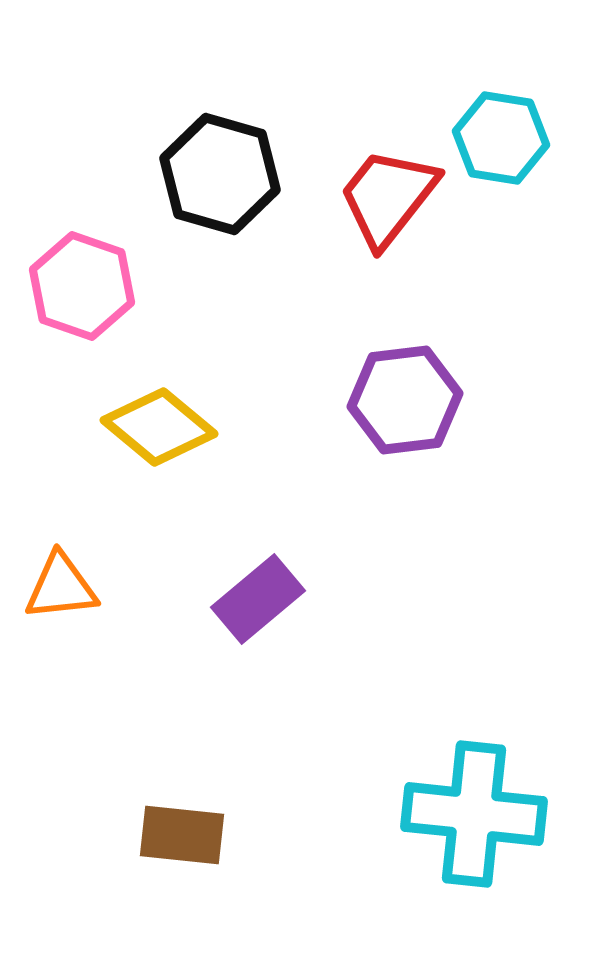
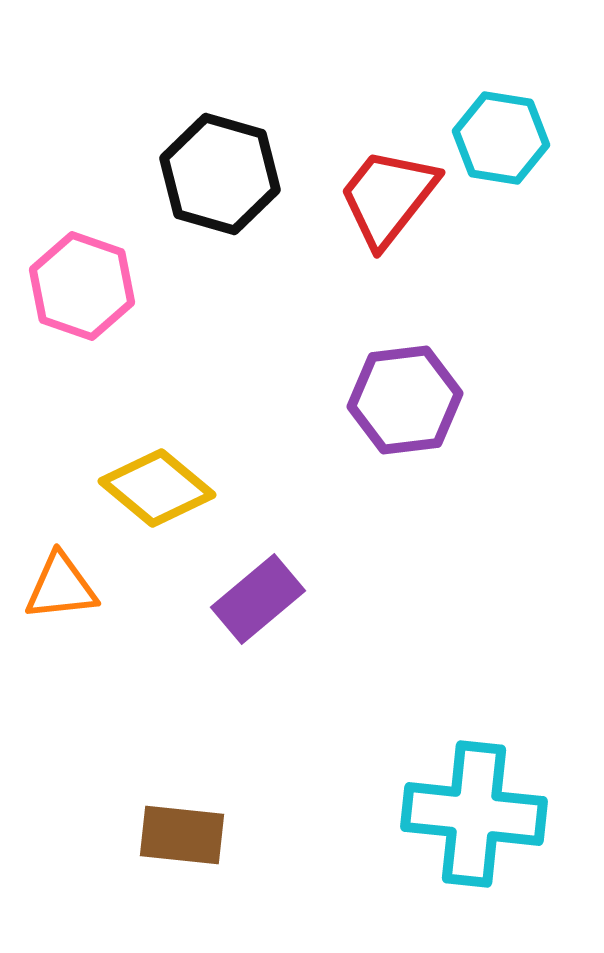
yellow diamond: moved 2 px left, 61 px down
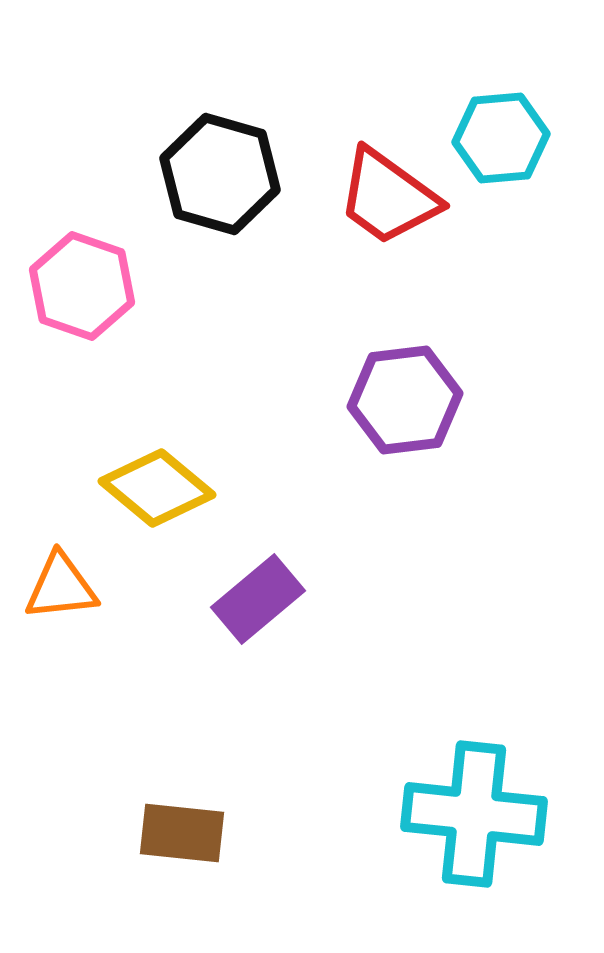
cyan hexagon: rotated 14 degrees counterclockwise
red trapezoid: rotated 92 degrees counterclockwise
brown rectangle: moved 2 px up
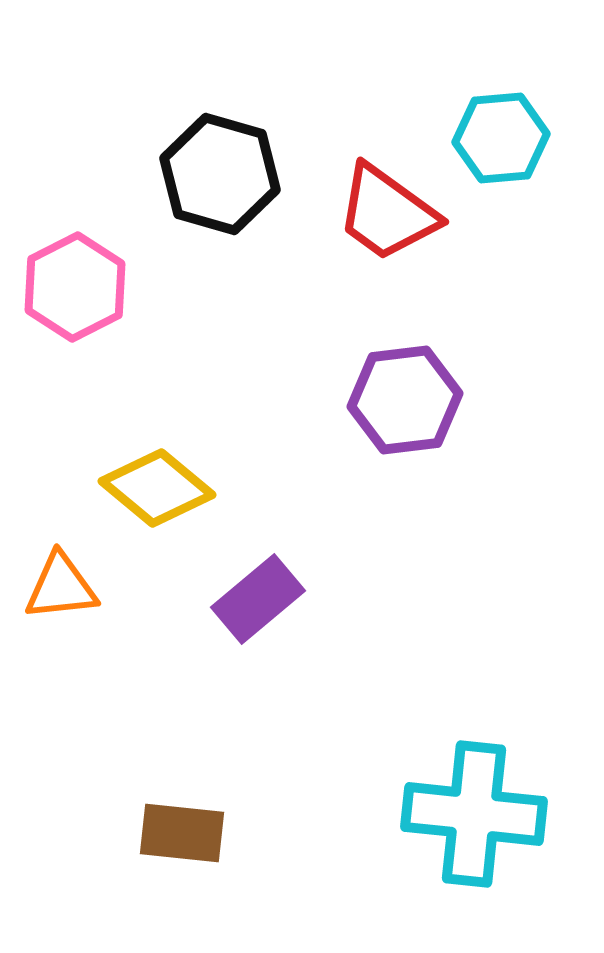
red trapezoid: moved 1 px left, 16 px down
pink hexagon: moved 7 px left, 1 px down; rotated 14 degrees clockwise
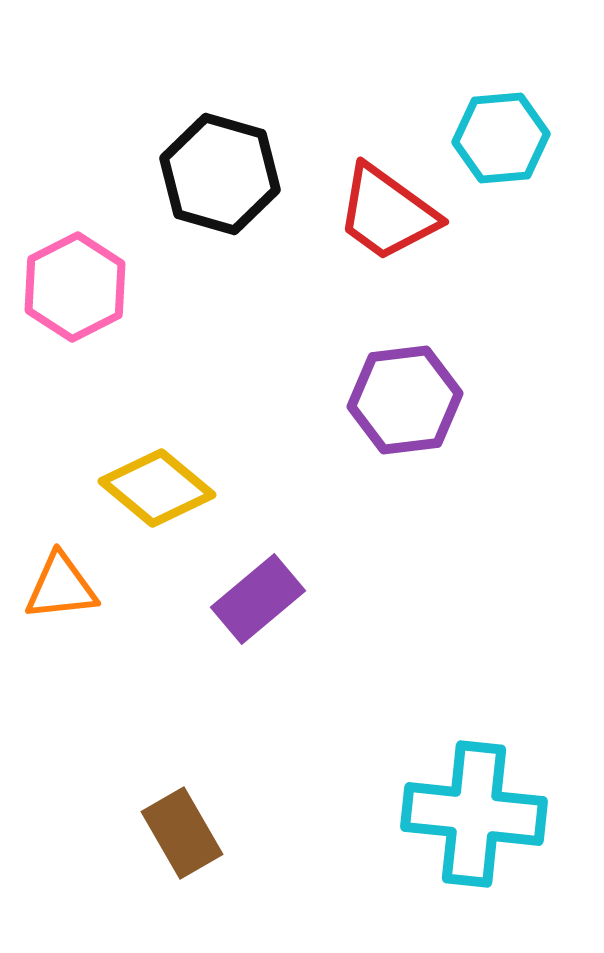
brown rectangle: rotated 54 degrees clockwise
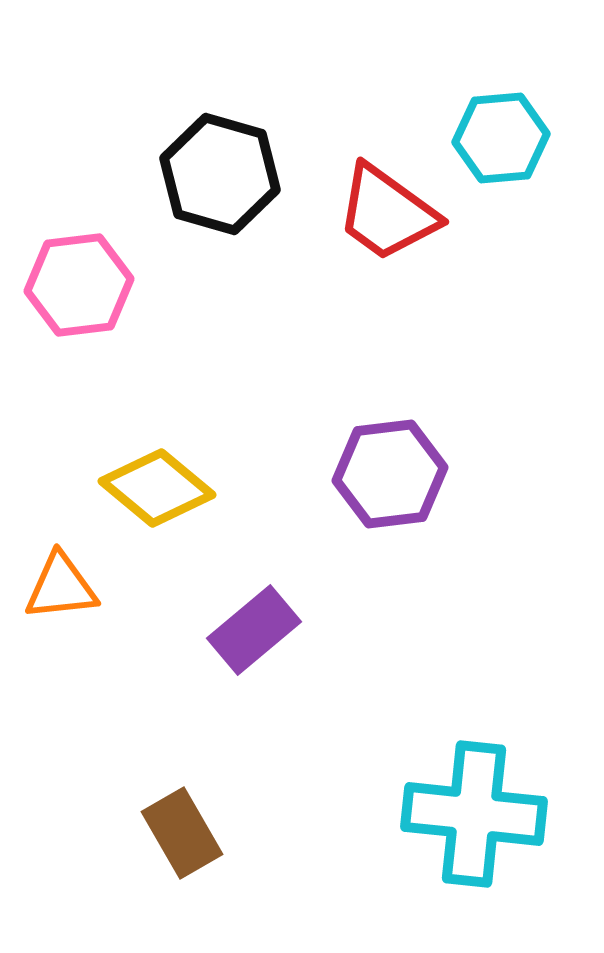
pink hexagon: moved 4 px right, 2 px up; rotated 20 degrees clockwise
purple hexagon: moved 15 px left, 74 px down
purple rectangle: moved 4 px left, 31 px down
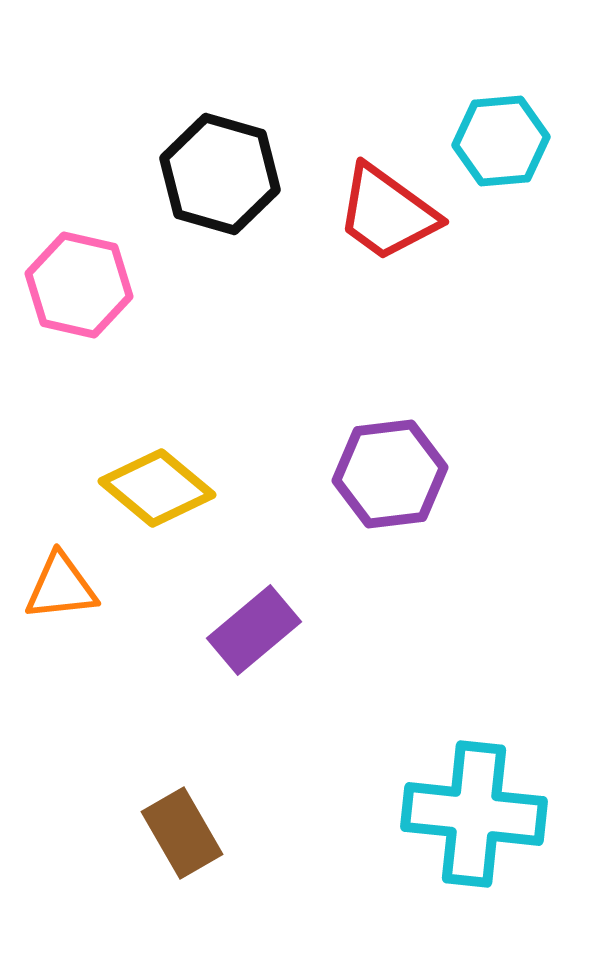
cyan hexagon: moved 3 px down
pink hexagon: rotated 20 degrees clockwise
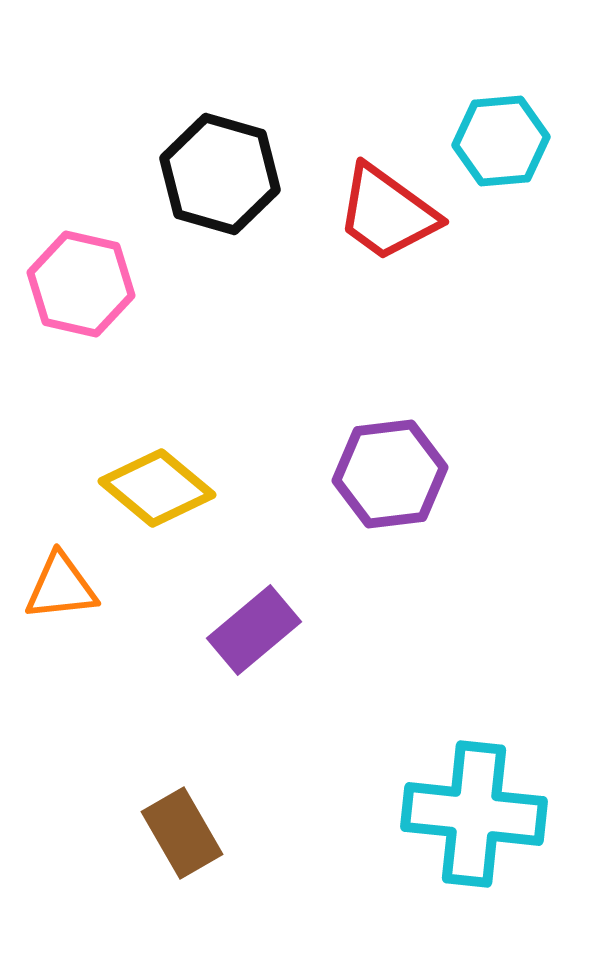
pink hexagon: moved 2 px right, 1 px up
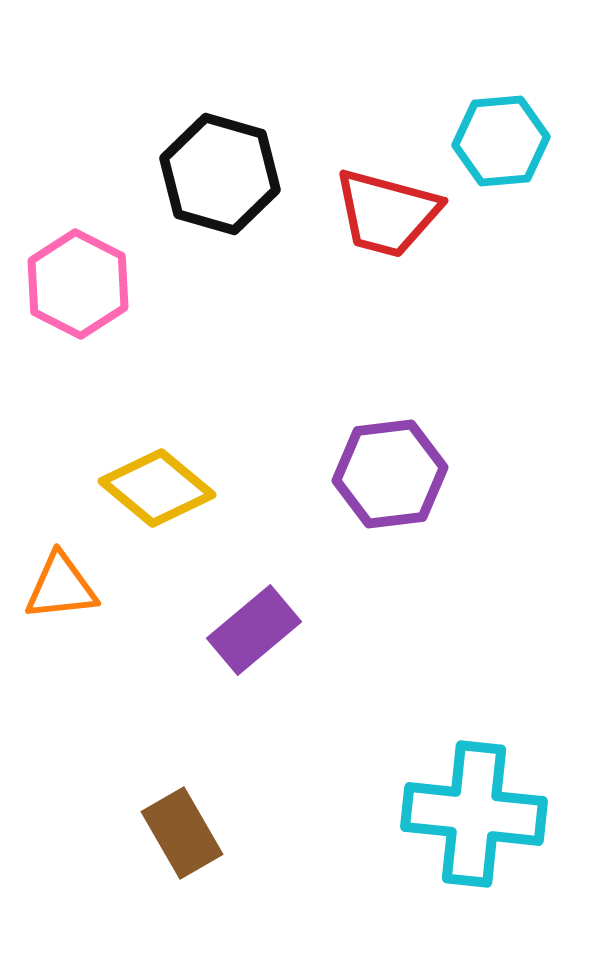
red trapezoid: rotated 21 degrees counterclockwise
pink hexagon: moved 3 px left; rotated 14 degrees clockwise
